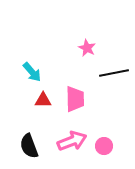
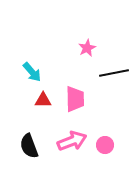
pink star: rotated 18 degrees clockwise
pink circle: moved 1 px right, 1 px up
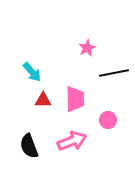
pink circle: moved 3 px right, 25 px up
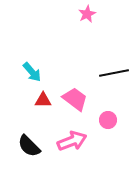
pink star: moved 34 px up
pink trapezoid: rotated 52 degrees counterclockwise
black semicircle: rotated 25 degrees counterclockwise
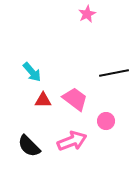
pink circle: moved 2 px left, 1 px down
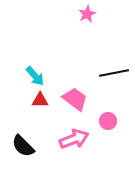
cyan arrow: moved 3 px right, 4 px down
red triangle: moved 3 px left
pink circle: moved 2 px right
pink arrow: moved 2 px right, 2 px up
black semicircle: moved 6 px left
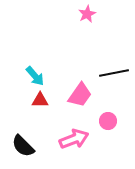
pink trapezoid: moved 5 px right, 4 px up; rotated 88 degrees clockwise
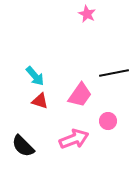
pink star: rotated 18 degrees counterclockwise
red triangle: moved 1 px down; rotated 18 degrees clockwise
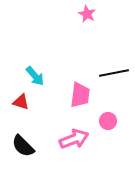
pink trapezoid: rotated 28 degrees counterclockwise
red triangle: moved 19 px left, 1 px down
